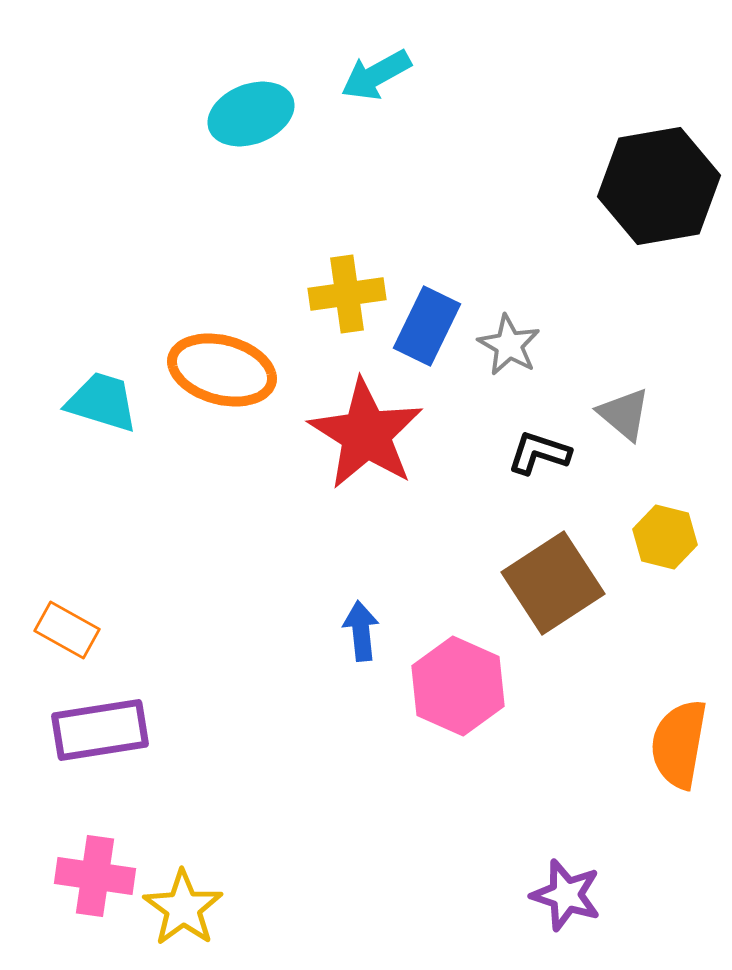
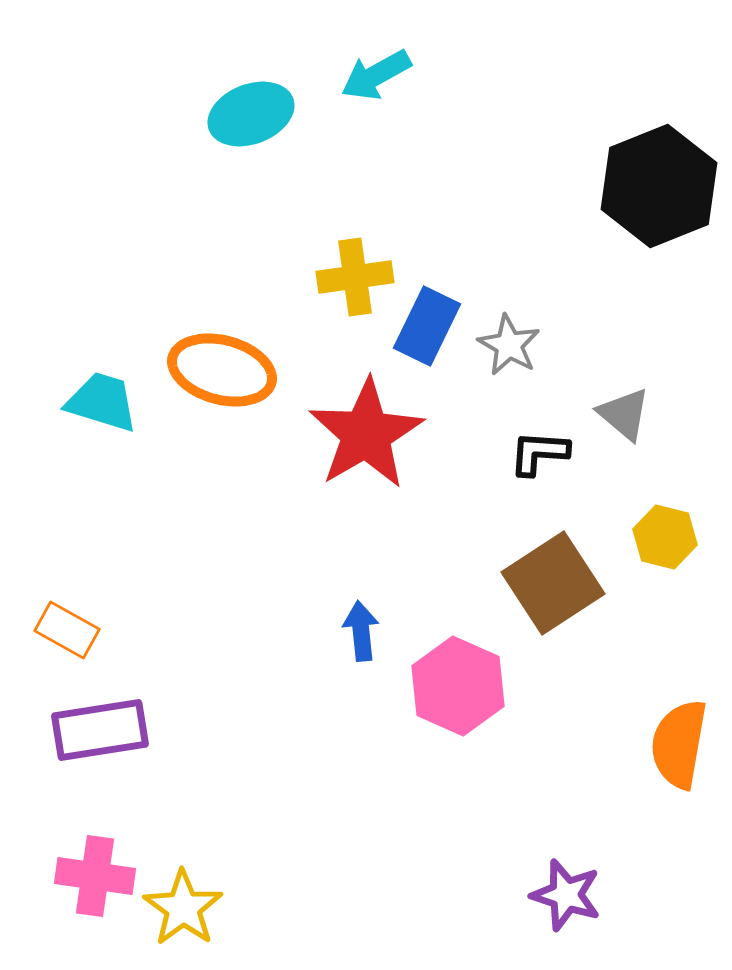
black hexagon: rotated 12 degrees counterclockwise
yellow cross: moved 8 px right, 17 px up
red star: rotated 10 degrees clockwise
black L-shape: rotated 14 degrees counterclockwise
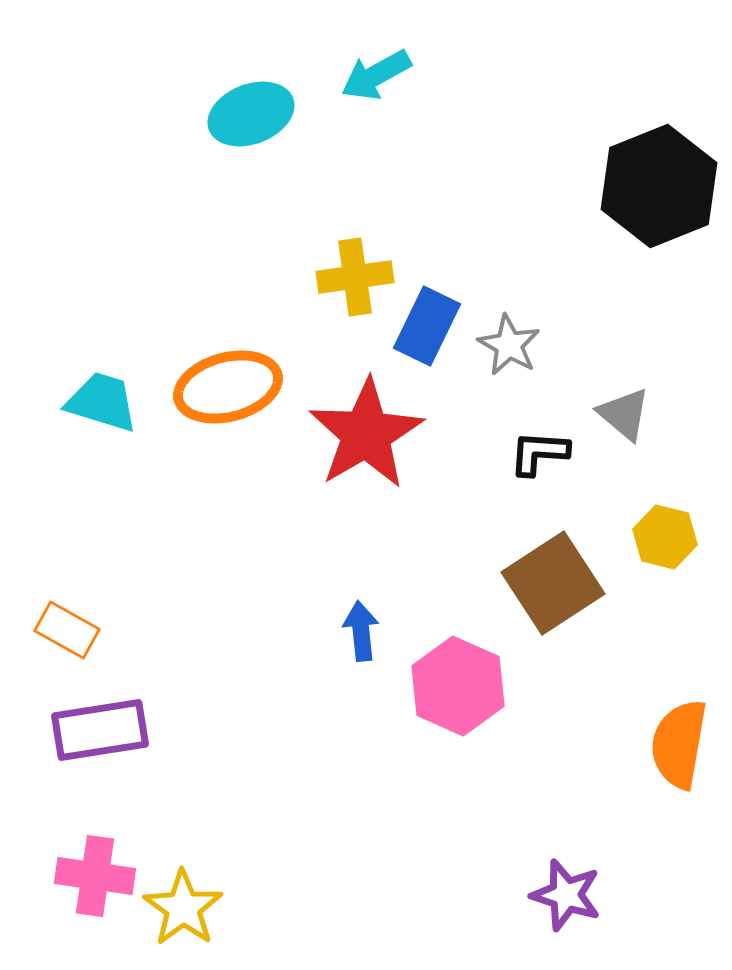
orange ellipse: moved 6 px right, 17 px down; rotated 30 degrees counterclockwise
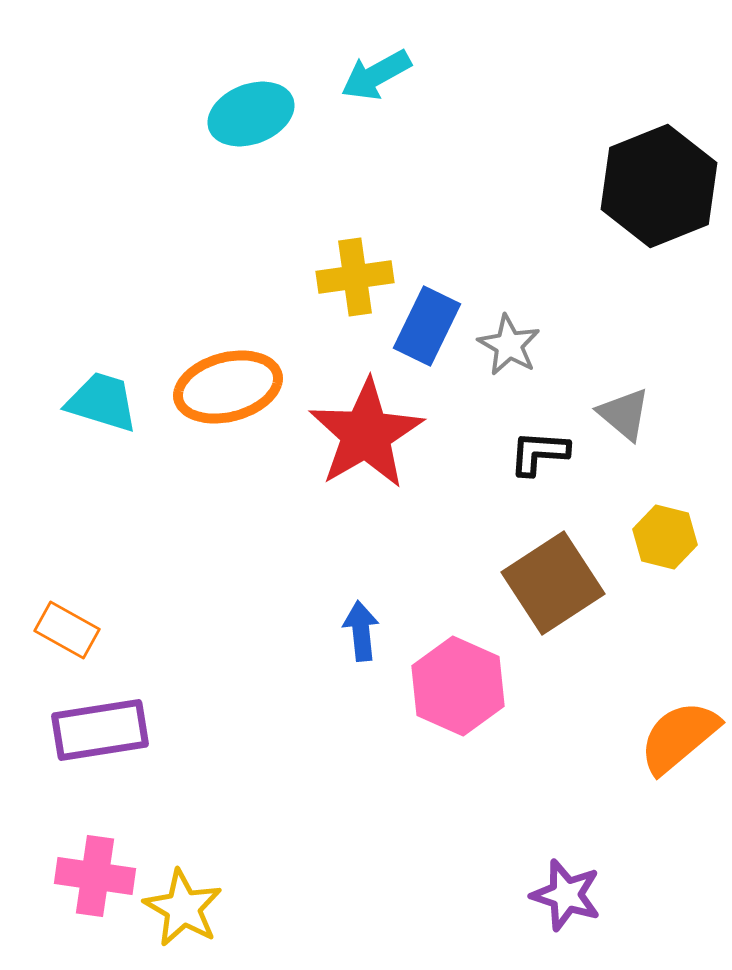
orange semicircle: moved 7 px up; rotated 40 degrees clockwise
yellow star: rotated 6 degrees counterclockwise
